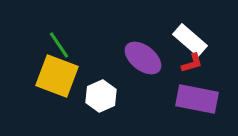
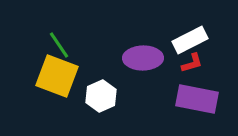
white rectangle: rotated 68 degrees counterclockwise
purple ellipse: rotated 39 degrees counterclockwise
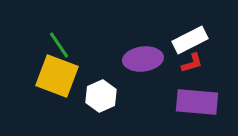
purple ellipse: moved 1 px down; rotated 6 degrees counterclockwise
purple rectangle: moved 3 px down; rotated 6 degrees counterclockwise
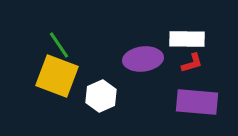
white rectangle: moved 3 px left, 1 px up; rotated 28 degrees clockwise
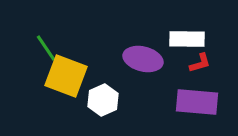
green line: moved 13 px left, 3 px down
purple ellipse: rotated 21 degrees clockwise
red L-shape: moved 8 px right
yellow square: moved 9 px right
white hexagon: moved 2 px right, 4 px down
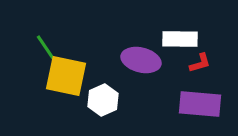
white rectangle: moved 7 px left
purple ellipse: moved 2 px left, 1 px down
yellow square: rotated 9 degrees counterclockwise
purple rectangle: moved 3 px right, 2 px down
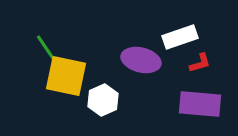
white rectangle: moved 2 px up; rotated 20 degrees counterclockwise
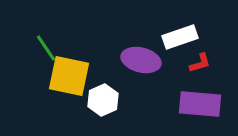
yellow square: moved 3 px right
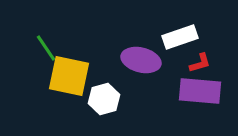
white hexagon: moved 1 px right, 1 px up; rotated 8 degrees clockwise
purple rectangle: moved 13 px up
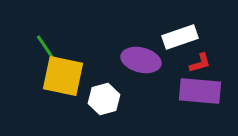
yellow square: moved 6 px left
